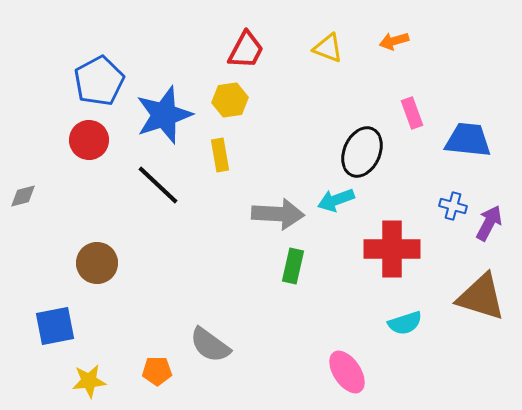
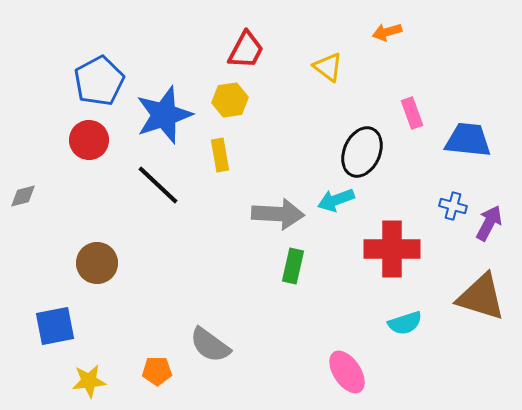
orange arrow: moved 7 px left, 9 px up
yellow triangle: moved 19 px down; rotated 16 degrees clockwise
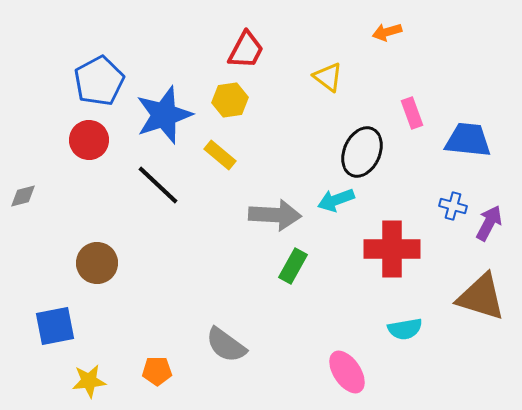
yellow triangle: moved 10 px down
yellow rectangle: rotated 40 degrees counterclockwise
gray arrow: moved 3 px left, 1 px down
green rectangle: rotated 16 degrees clockwise
cyan semicircle: moved 6 px down; rotated 8 degrees clockwise
gray semicircle: moved 16 px right
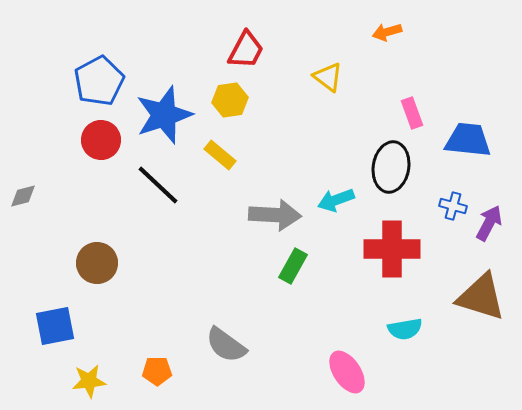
red circle: moved 12 px right
black ellipse: moved 29 px right, 15 px down; rotated 15 degrees counterclockwise
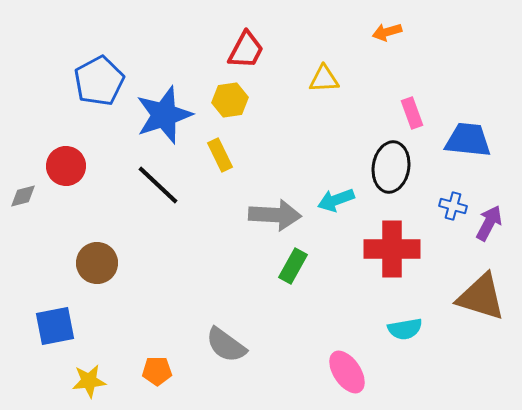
yellow triangle: moved 4 px left, 2 px down; rotated 40 degrees counterclockwise
red circle: moved 35 px left, 26 px down
yellow rectangle: rotated 24 degrees clockwise
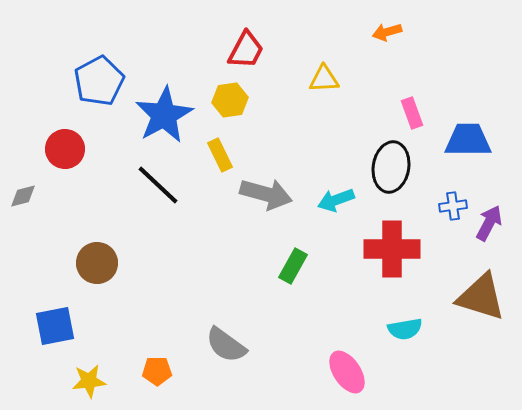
blue star: rotated 10 degrees counterclockwise
blue trapezoid: rotated 6 degrees counterclockwise
red circle: moved 1 px left, 17 px up
blue cross: rotated 24 degrees counterclockwise
gray arrow: moved 9 px left, 21 px up; rotated 12 degrees clockwise
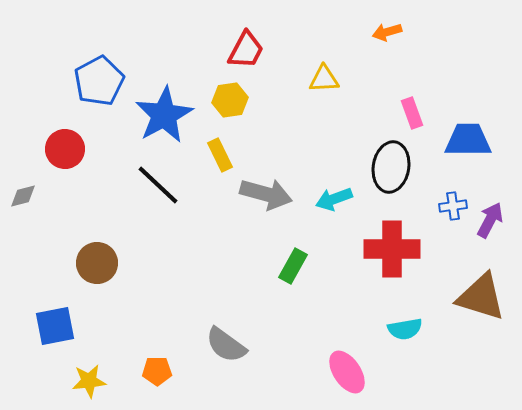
cyan arrow: moved 2 px left, 1 px up
purple arrow: moved 1 px right, 3 px up
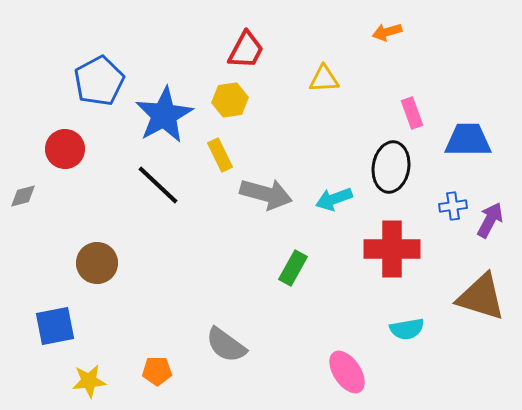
green rectangle: moved 2 px down
cyan semicircle: moved 2 px right
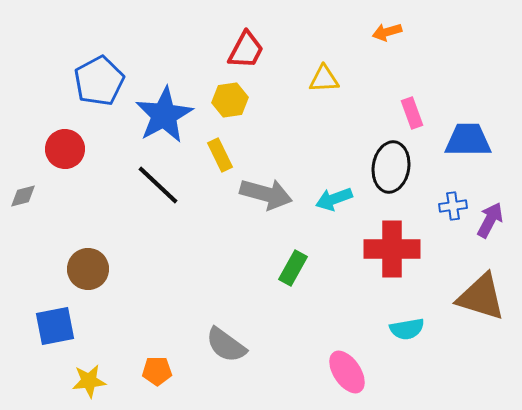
brown circle: moved 9 px left, 6 px down
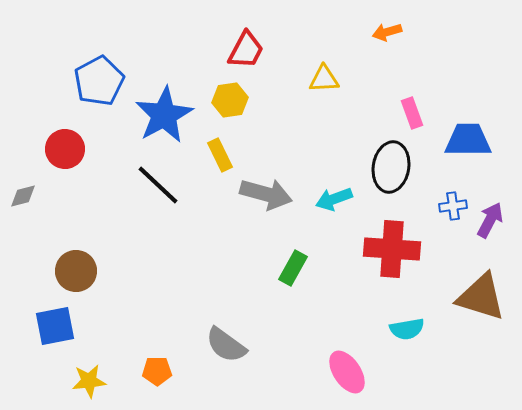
red cross: rotated 4 degrees clockwise
brown circle: moved 12 px left, 2 px down
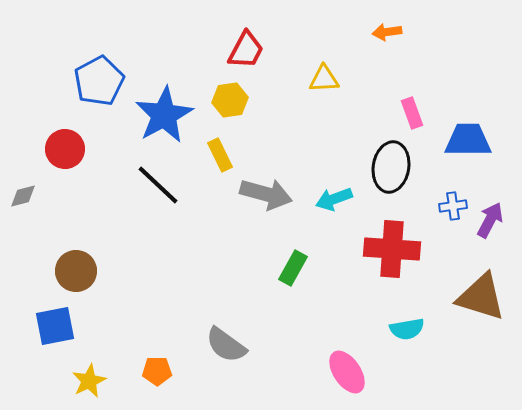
orange arrow: rotated 8 degrees clockwise
yellow star: rotated 20 degrees counterclockwise
